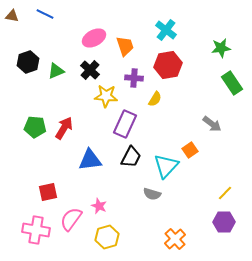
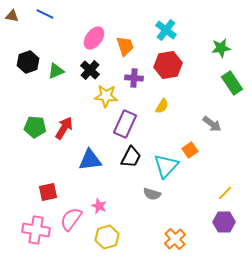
pink ellipse: rotated 25 degrees counterclockwise
yellow semicircle: moved 7 px right, 7 px down
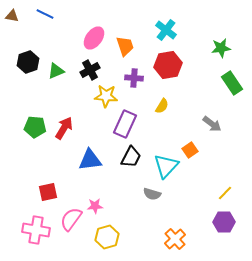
black cross: rotated 18 degrees clockwise
pink star: moved 4 px left; rotated 28 degrees counterclockwise
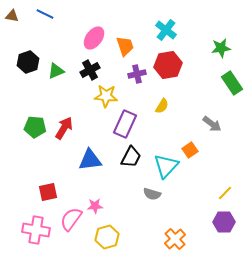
purple cross: moved 3 px right, 4 px up; rotated 18 degrees counterclockwise
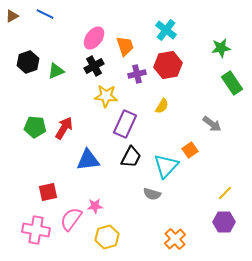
brown triangle: rotated 40 degrees counterclockwise
black cross: moved 4 px right, 4 px up
blue triangle: moved 2 px left
